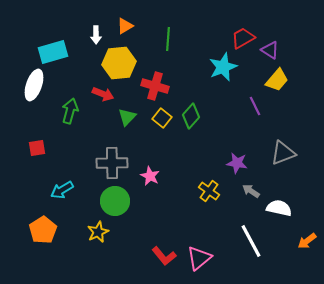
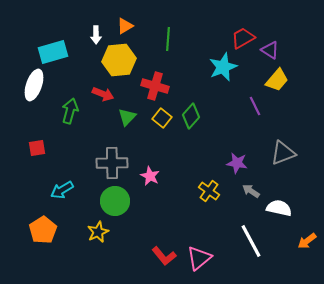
yellow hexagon: moved 3 px up
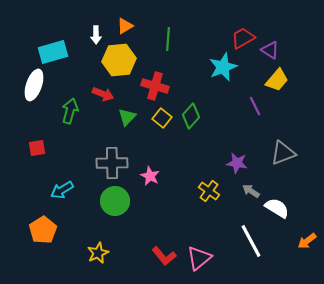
white semicircle: moved 2 px left; rotated 20 degrees clockwise
yellow star: moved 21 px down
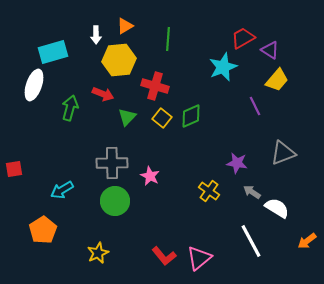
green arrow: moved 3 px up
green diamond: rotated 25 degrees clockwise
red square: moved 23 px left, 21 px down
gray arrow: moved 1 px right, 1 px down
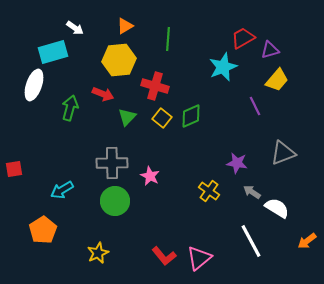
white arrow: moved 21 px left, 7 px up; rotated 54 degrees counterclockwise
purple triangle: rotated 48 degrees counterclockwise
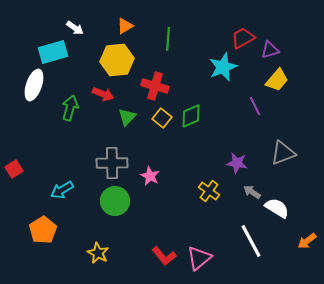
yellow hexagon: moved 2 px left
red square: rotated 24 degrees counterclockwise
yellow star: rotated 20 degrees counterclockwise
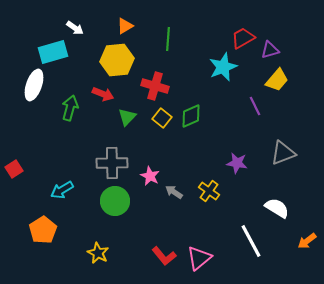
gray arrow: moved 78 px left
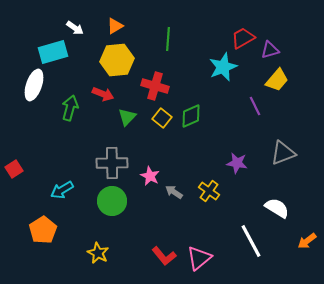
orange triangle: moved 10 px left
green circle: moved 3 px left
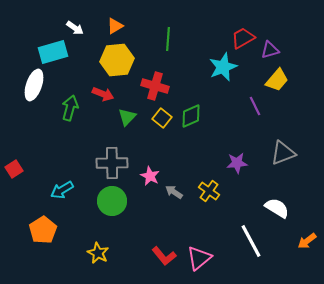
purple star: rotated 15 degrees counterclockwise
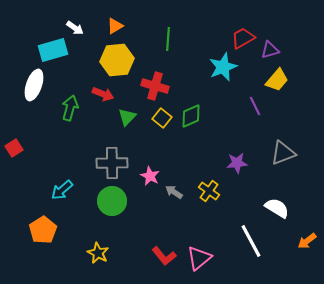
cyan rectangle: moved 2 px up
red square: moved 21 px up
cyan arrow: rotated 10 degrees counterclockwise
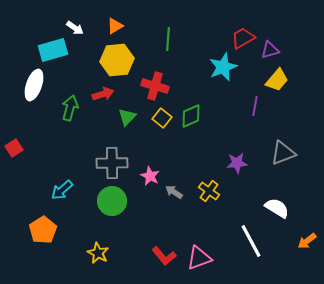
red arrow: rotated 40 degrees counterclockwise
purple line: rotated 36 degrees clockwise
pink triangle: rotated 20 degrees clockwise
